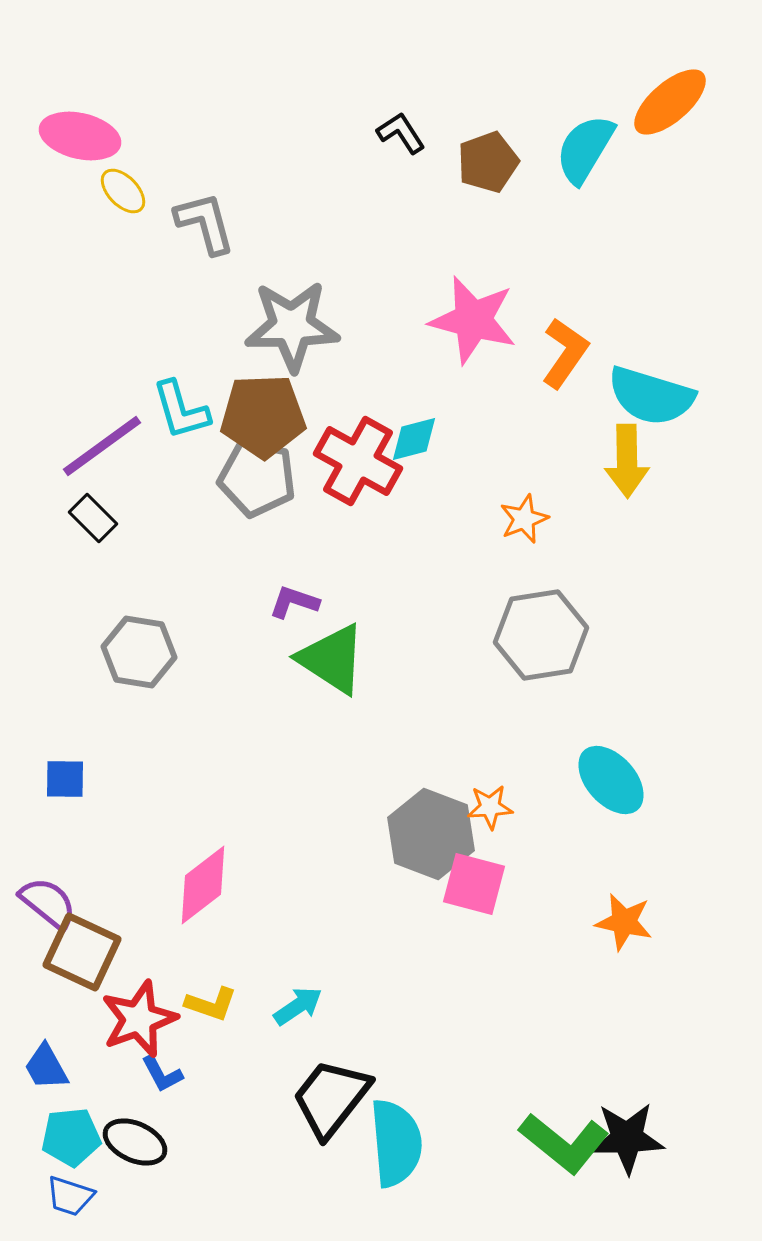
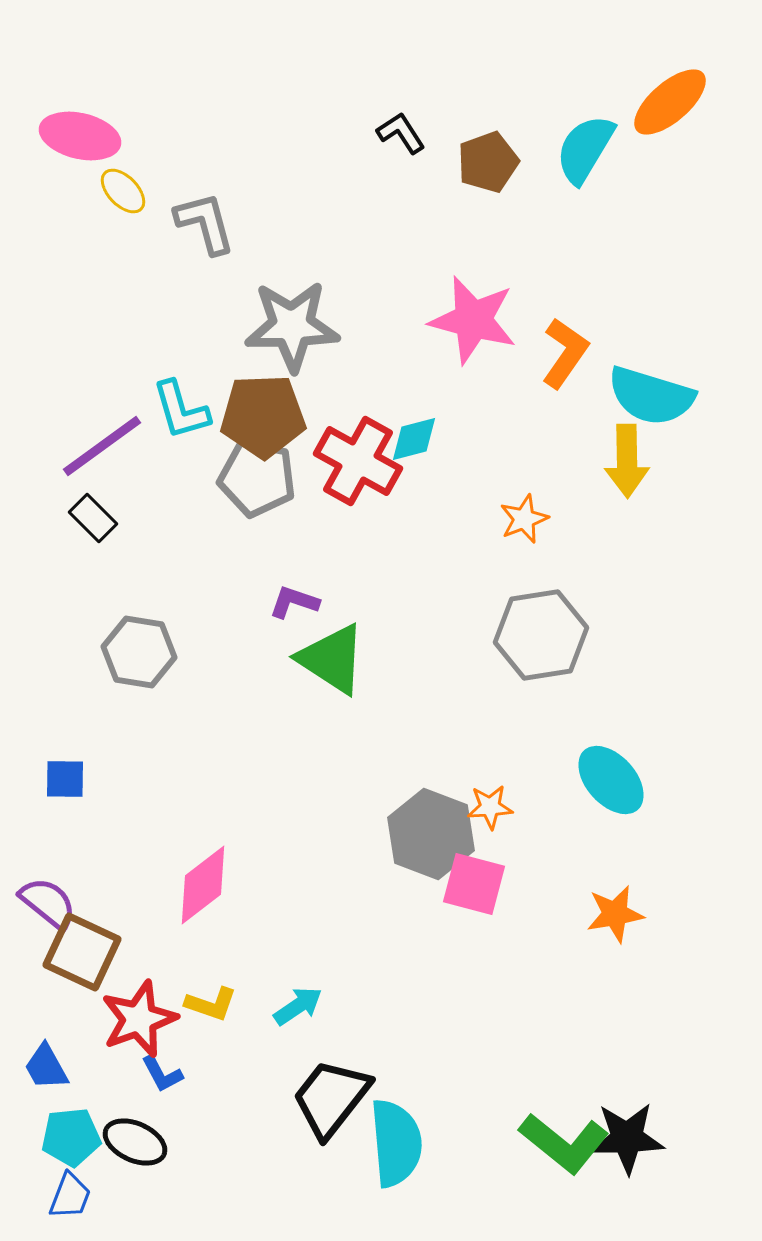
orange star at (624, 922): moved 9 px left, 8 px up; rotated 22 degrees counterclockwise
blue trapezoid at (70, 1196): rotated 87 degrees counterclockwise
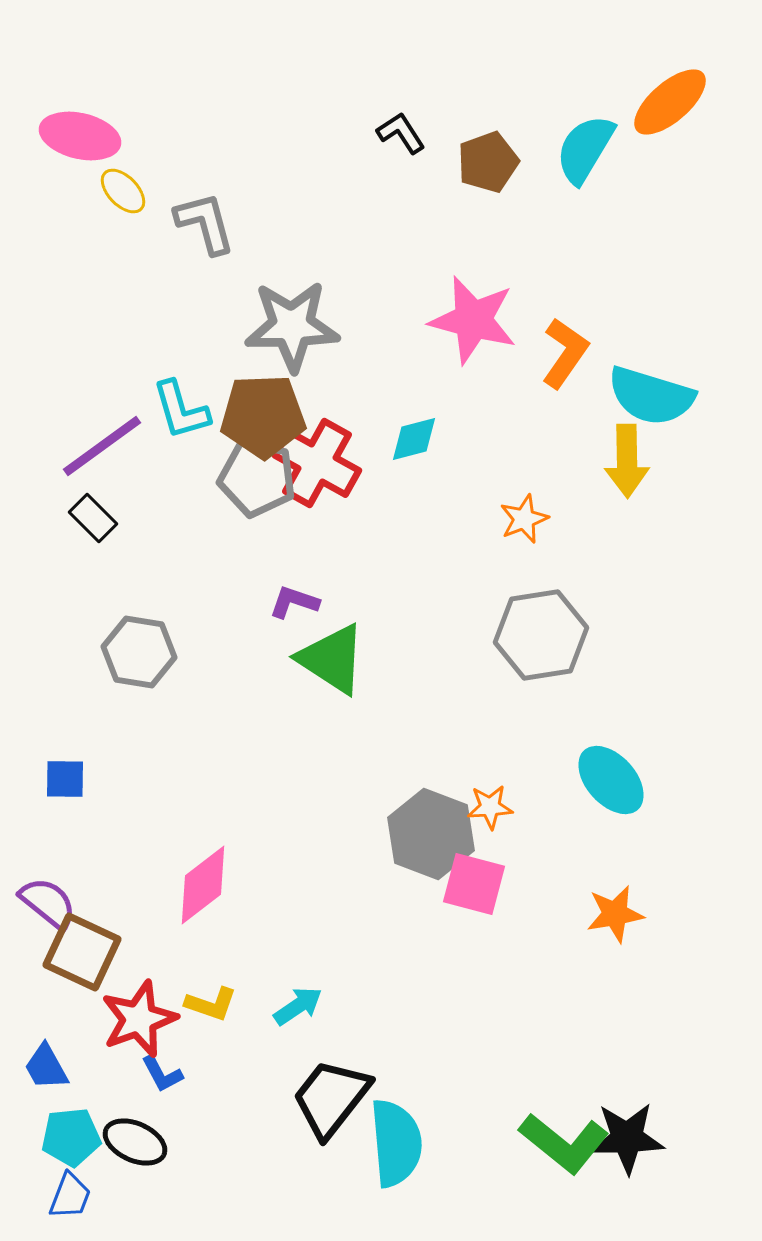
red cross at (358, 461): moved 41 px left, 2 px down
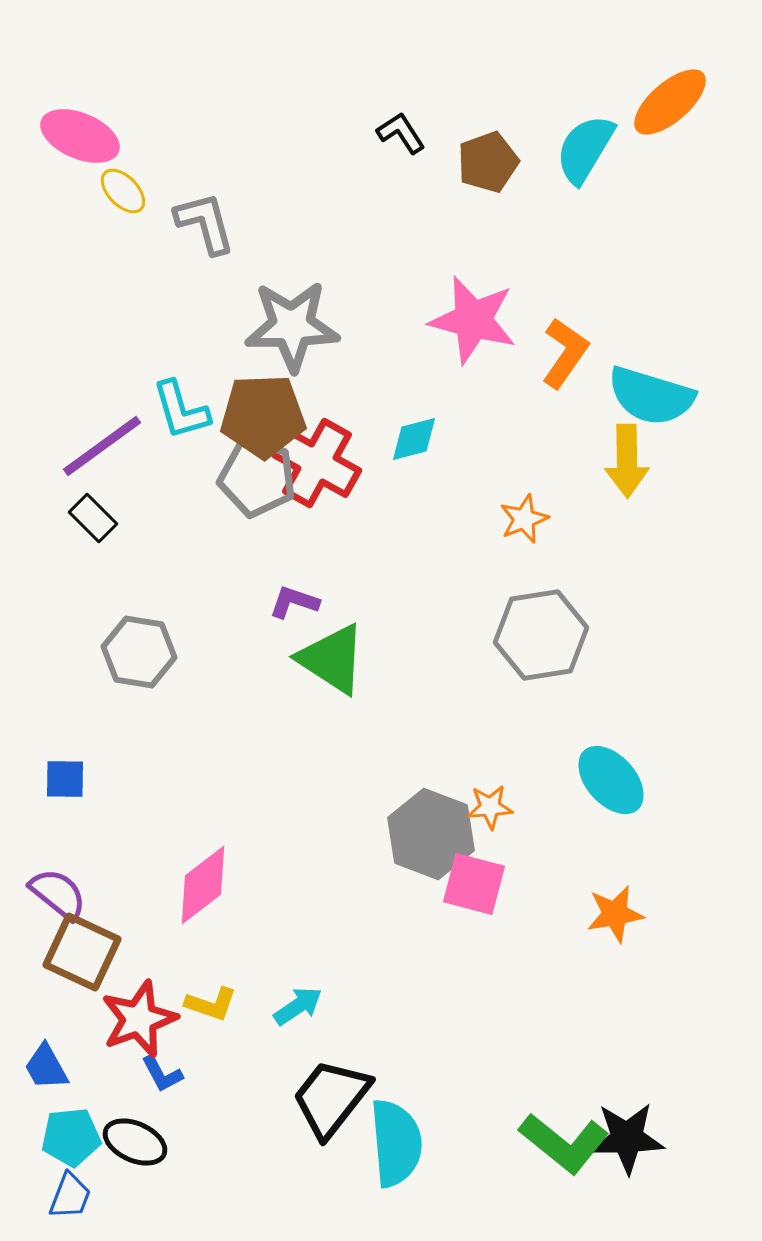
pink ellipse at (80, 136): rotated 10 degrees clockwise
purple semicircle at (48, 903): moved 10 px right, 9 px up
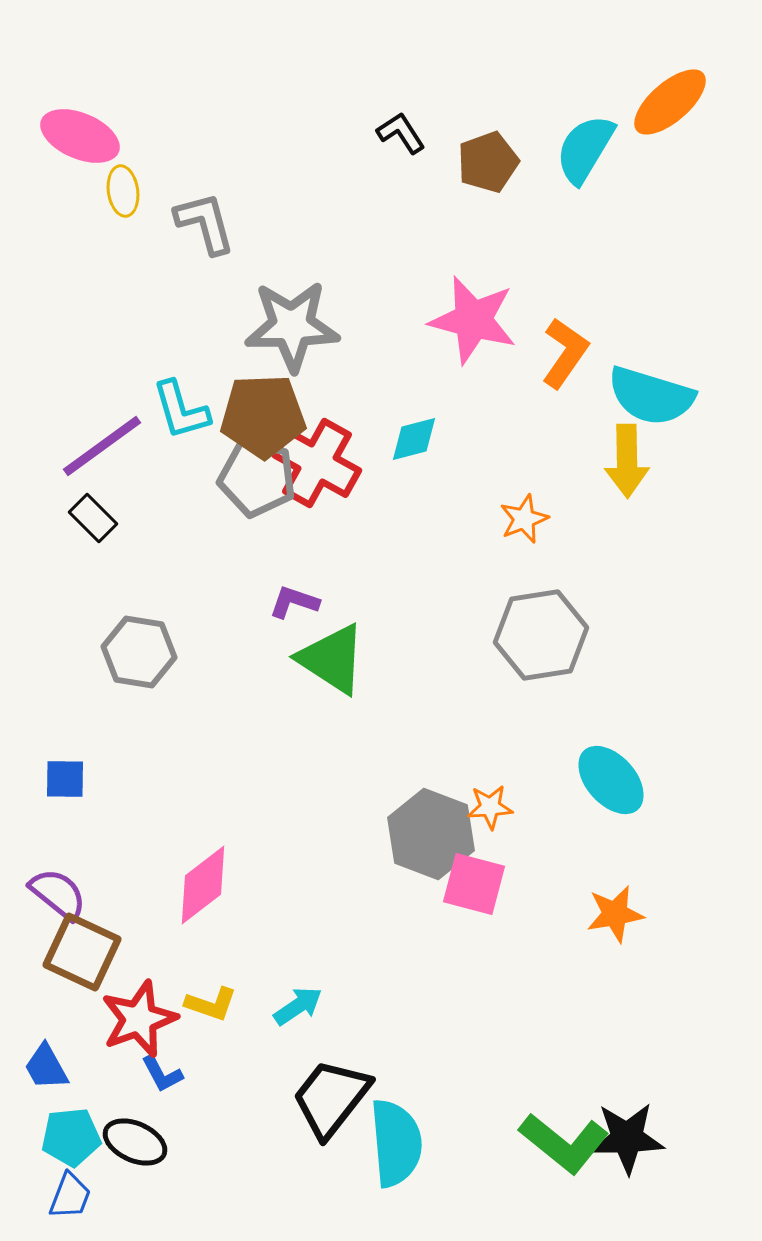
yellow ellipse at (123, 191): rotated 36 degrees clockwise
